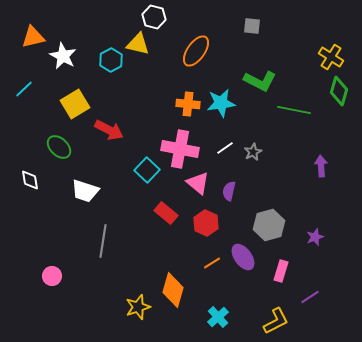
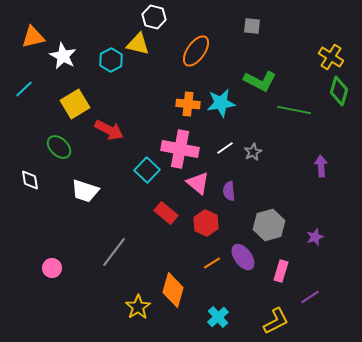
purple semicircle: rotated 18 degrees counterclockwise
gray line: moved 11 px right, 11 px down; rotated 28 degrees clockwise
pink circle: moved 8 px up
yellow star: rotated 15 degrees counterclockwise
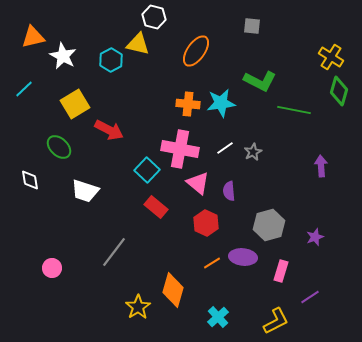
red rectangle: moved 10 px left, 6 px up
purple ellipse: rotated 48 degrees counterclockwise
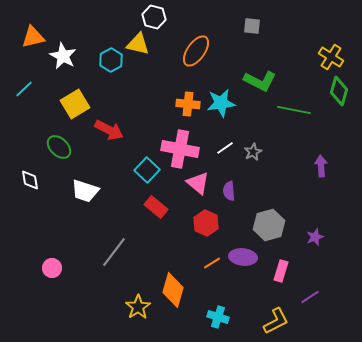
cyan cross: rotated 30 degrees counterclockwise
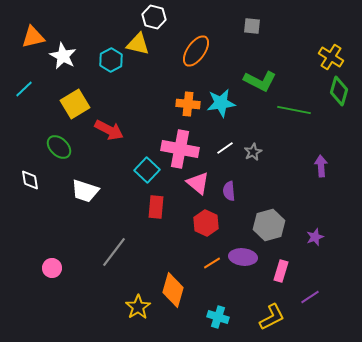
red rectangle: rotated 55 degrees clockwise
yellow L-shape: moved 4 px left, 4 px up
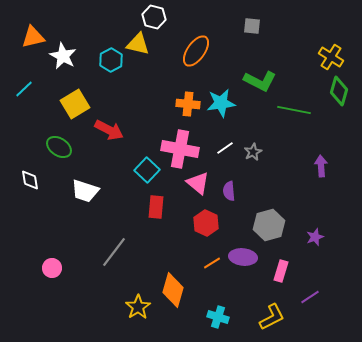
green ellipse: rotated 10 degrees counterclockwise
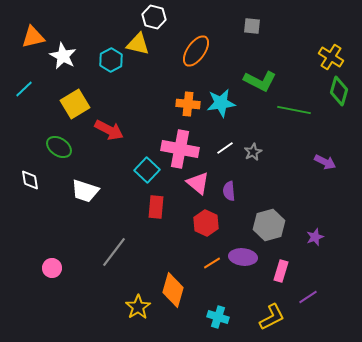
purple arrow: moved 4 px right, 4 px up; rotated 120 degrees clockwise
purple line: moved 2 px left
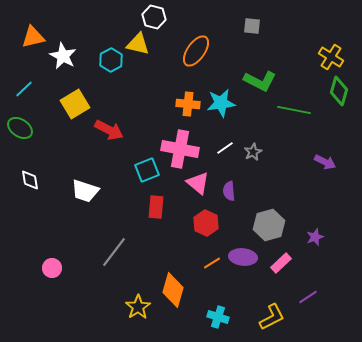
green ellipse: moved 39 px left, 19 px up
cyan square: rotated 25 degrees clockwise
pink rectangle: moved 8 px up; rotated 30 degrees clockwise
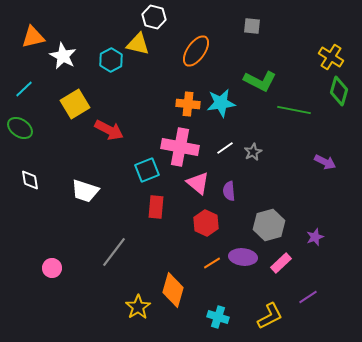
pink cross: moved 2 px up
yellow L-shape: moved 2 px left, 1 px up
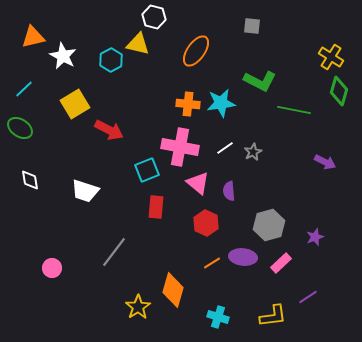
yellow L-shape: moved 3 px right; rotated 20 degrees clockwise
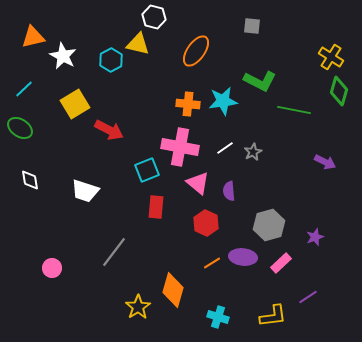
cyan star: moved 2 px right, 2 px up
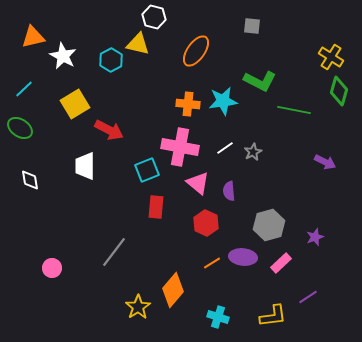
white trapezoid: moved 25 px up; rotated 72 degrees clockwise
orange diamond: rotated 24 degrees clockwise
